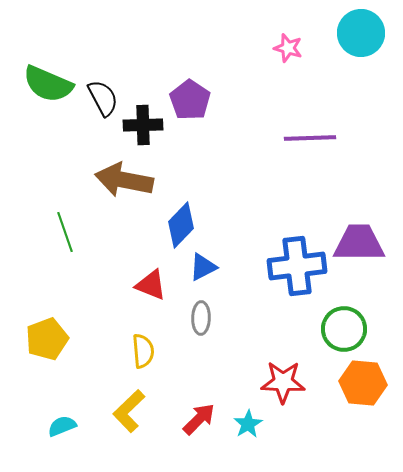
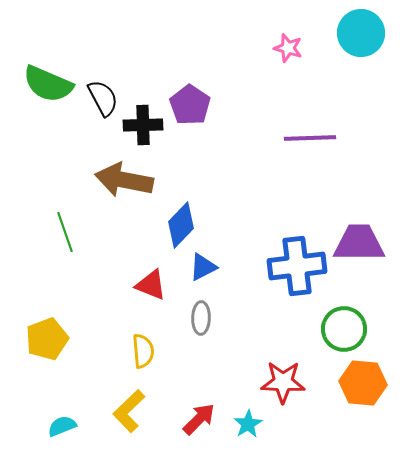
purple pentagon: moved 5 px down
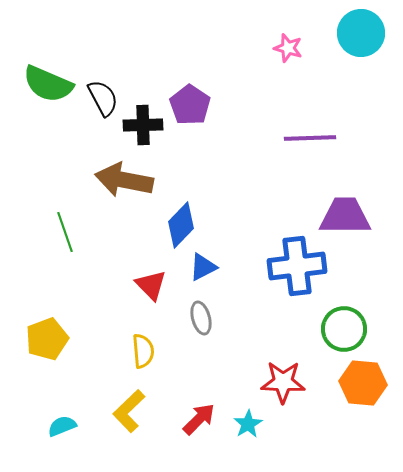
purple trapezoid: moved 14 px left, 27 px up
red triangle: rotated 24 degrees clockwise
gray ellipse: rotated 16 degrees counterclockwise
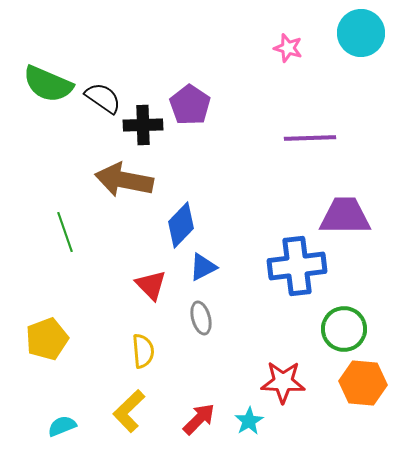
black semicircle: rotated 27 degrees counterclockwise
cyan star: moved 1 px right, 3 px up
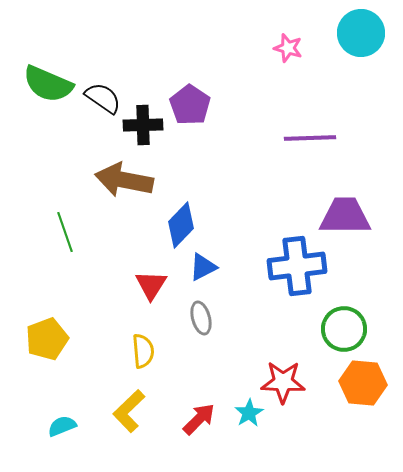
red triangle: rotated 16 degrees clockwise
cyan star: moved 8 px up
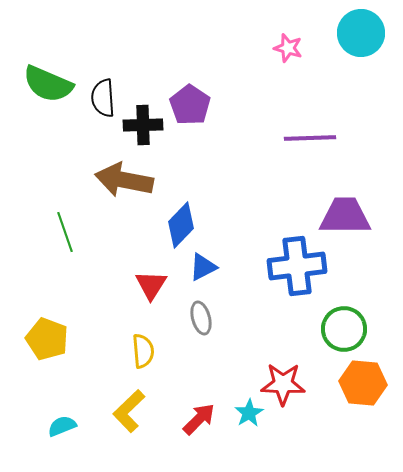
black semicircle: rotated 129 degrees counterclockwise
yellow pentagon: rotated 30 degrees counterclockwise
red star: moved 2 px down
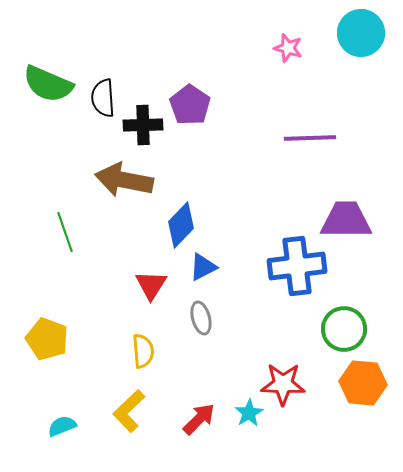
purple trapezoid: moved 1 px right, 4 px down
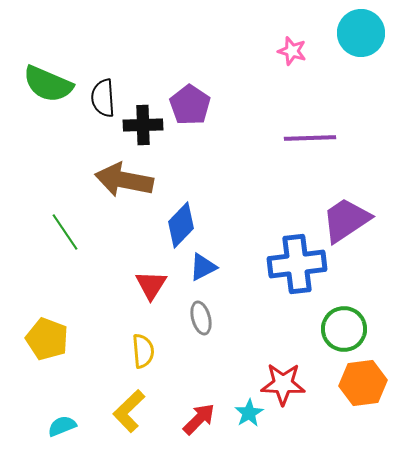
pink star: moved 4 px right, 3 px down
purple trapezoid: rotated 34 degrees counterclockwise
green line: rotated 15 degrees counterclockwise
blue cross: moved 2 px up
orange hexagon: rotated 12 degrees counterclockwise
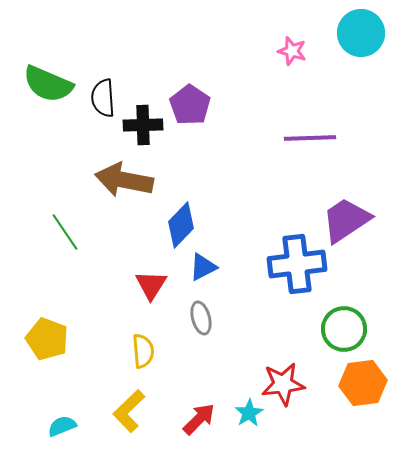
red star: rotated 9 degrees counterclockwise
